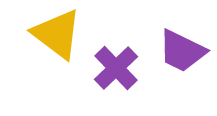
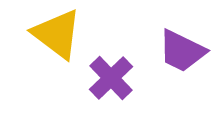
purple cross: moved 5 px left, 10 px down
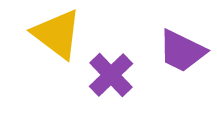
purple cross: moved 3 px up
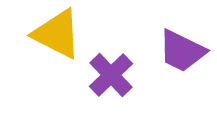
yellow triangle: rotated 10 degrees counterclockwise
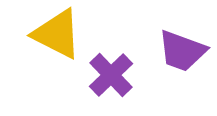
purple trapezoid: rotated 6 degrees counterclockwise
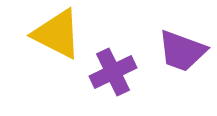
purple cross: moved 2 px right, 3 px up; rotated 18 degrees clockwise
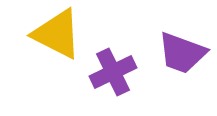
purple trapezoid: moved 2 px down
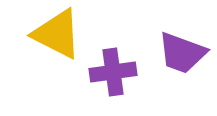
purple cross: rotated 18 degrees clockwise
